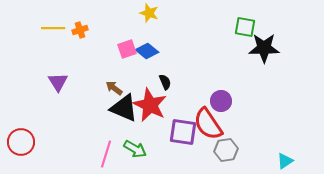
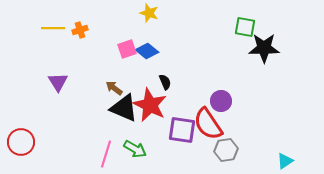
purple square: moved 1 px left, 2 px up
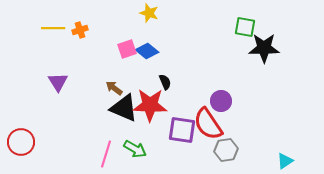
red star: rotated 24 degrees counterclockwise
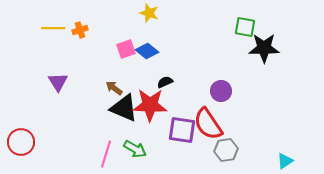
pink square: moved 1 px left
black semicircle: rotated 91 degrees counterclockwise
purple circle: moved 10 px up
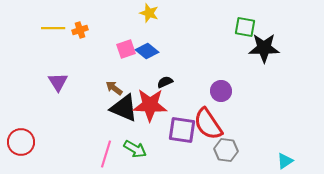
gray hexagon: rotated 15 degrees clockwise
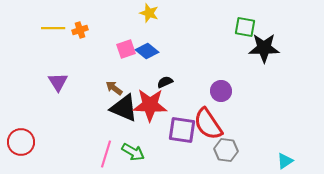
green arrow: moved 2 px left, 3 px down
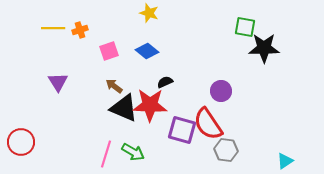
pink square: moved 17 px left, 2 px down
brown arrow: moved 2 px up
purple square: rotated 8 degrees clockwise
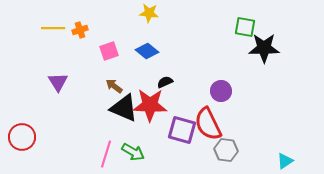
yellow star: rotated 12 degrees counterclockwise
red semicircle: rotated 8 degrees clockwise
red circle: moved 1 px right, 5 px up
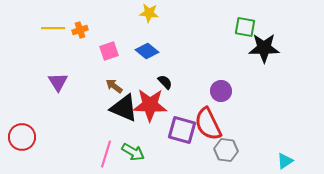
black semicircle: rotated 70 degrees clockwise
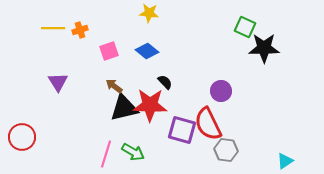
green square: rotated 15 degrees clockwise
black triangle: rotated 36 degrees counterclockwise
